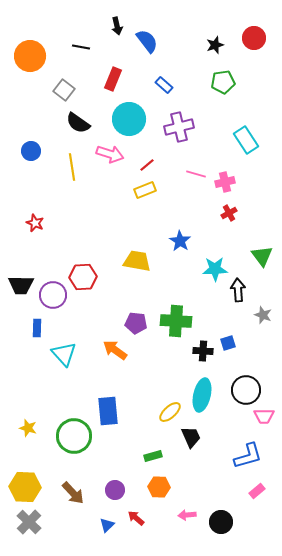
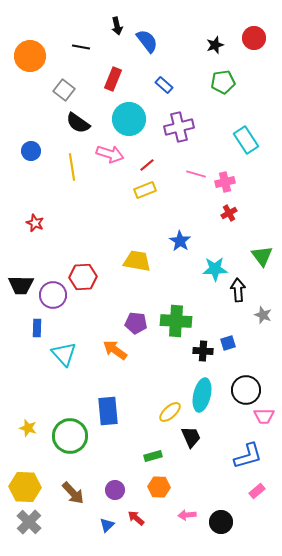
green circle at (74, 436): moved 4 px left
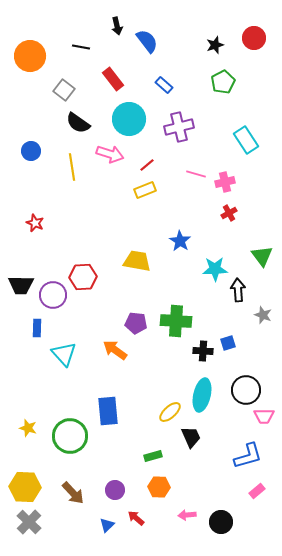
red rectangle at (113, 79): rotated 60 degrees counterclockwise
green pentagon at (223, 82): rotated 20 degrees counterclockwise
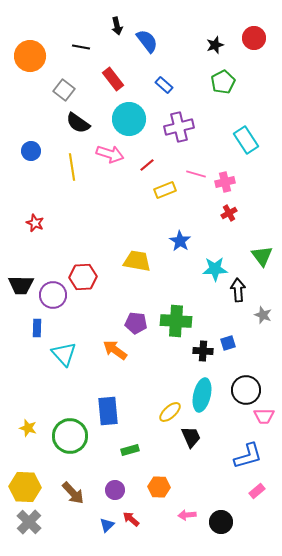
yellow rectangle at (145, 190): moved 20 px right
green rectangle at (153, 456): moved 23 px left, 6 px up
red arrow at (136, 518): moved 5 px left, 1 px down
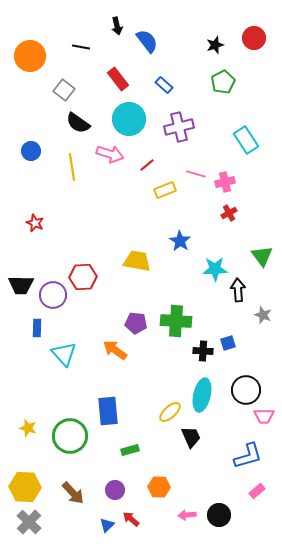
red rectangle at (113, 79): moved 5 px right
black circle at (221, 522): moved 2 px left, 7 px up
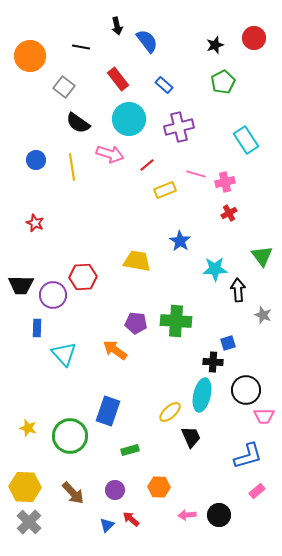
gray square at (64, 90): moved 3 px up
blue circle at (31, 151): moved 5 px right, 9 px down
black cross at (203, 351): moved 10 px right, 11 px down
blue rectangle at (108, 411): rotated 24 degrees clockwise
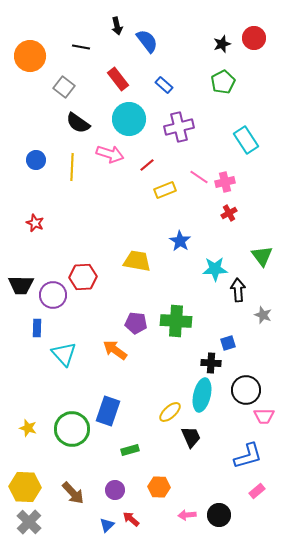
black star at (215, 45): moved 7 px right, 1 px up
yellow line at (72, 167): rotated 12 degrees clockwise
pink line at (196, 174): moved 3 px right, 3 px down; rotated 18 degrees clockwise
black cross at (213, 362): moved 2 px left, 1 px down
green circle at (70, 436): moved 2 px right, 7 px up
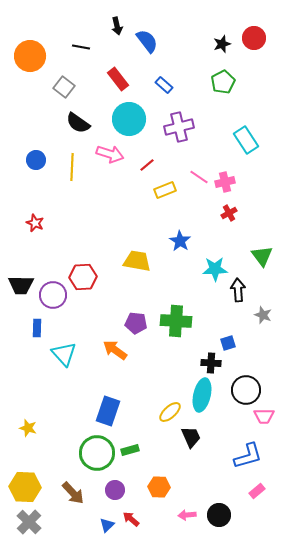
green circle at (72, 429): moved 25 px right, 24 px down
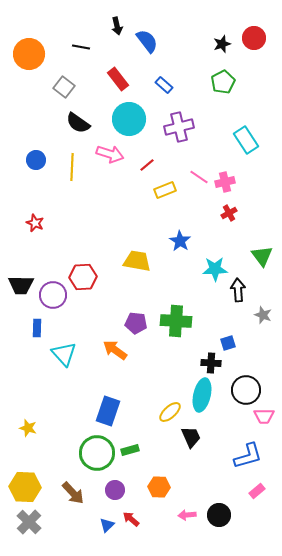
orange circle at (30, 56): moved 1 px left, 2 px up
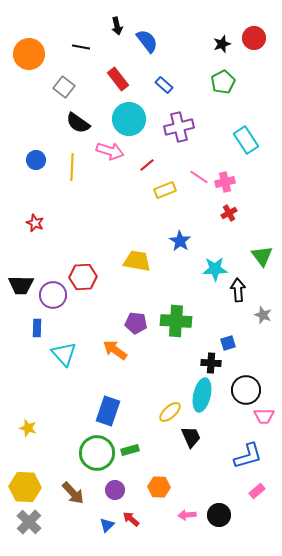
pink arrow at (110, 154): moved 3 px up
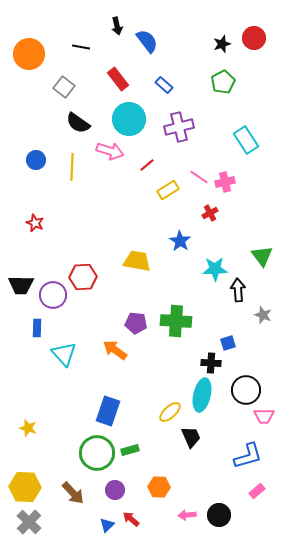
yellow rectangle at (165, 190): moved 3 px right; rotated 10 degrees counterclockwise
red cross at (229, 213): moved 19 px left
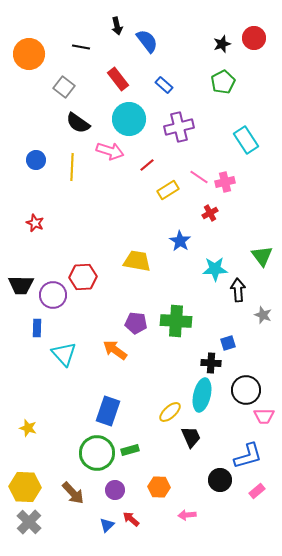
black circle at (219, 515): moved 1 px right, 35 px up
